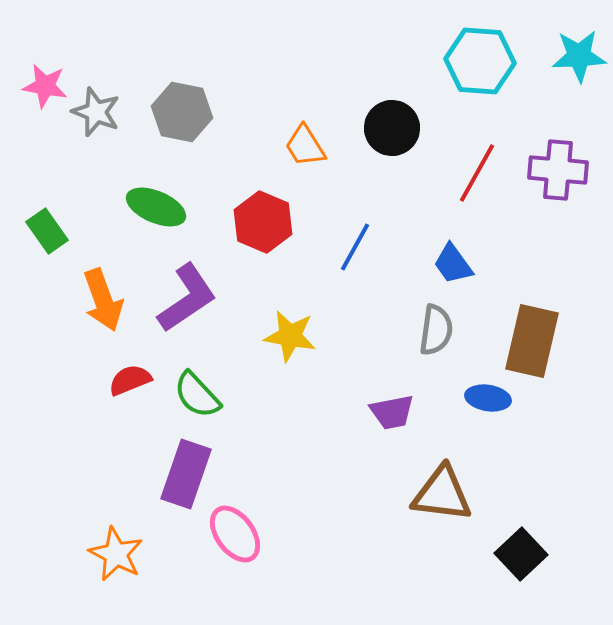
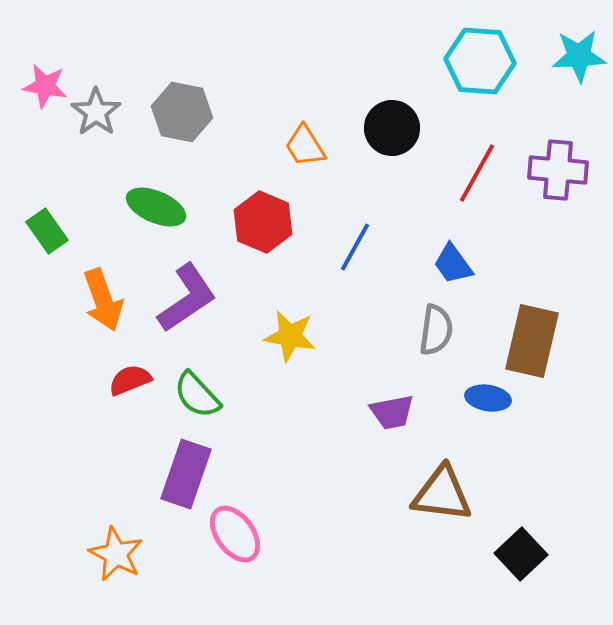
gray star: rotated 15 degrees clockwise
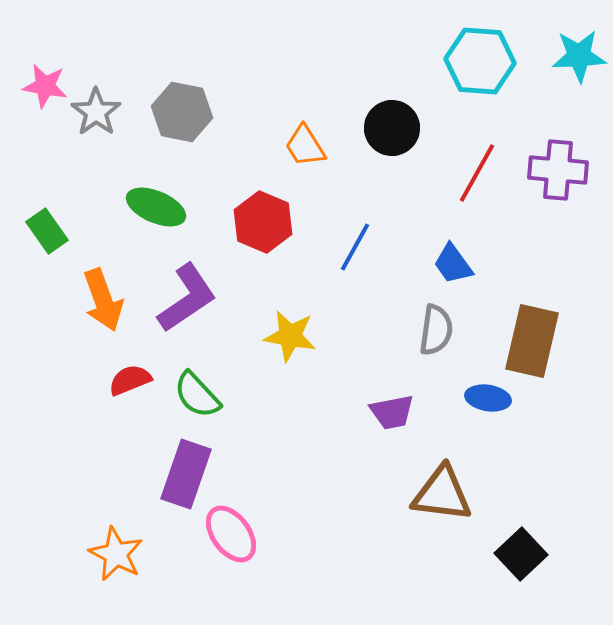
pink ellipse: moved 4 px left
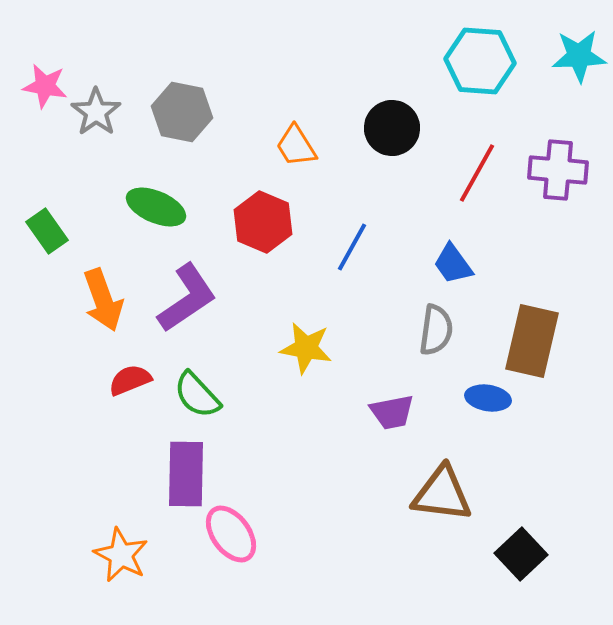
orange trapezoid: moved 9 px left
blue line: moved 3 px left
yellow star: moved 16 px right, 12 px down
purple rectangle: rotated 18 degrees counterclockwise
orange star: moved 5 px right, 1 px down
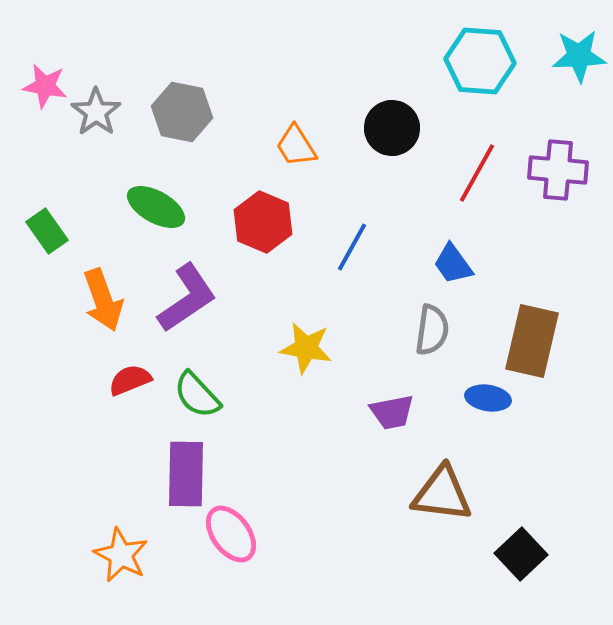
green ellipse: rotated 6 degrees clockwise
gray semicircle: moved 4 px left
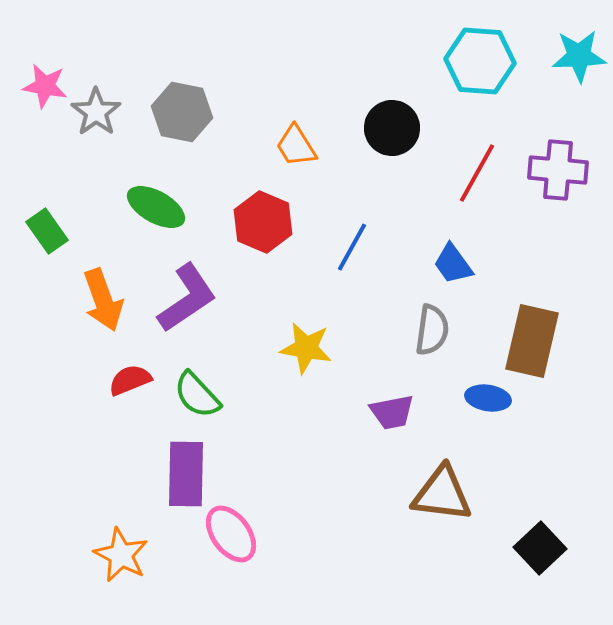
black square: moved 19 px right, 6 px up
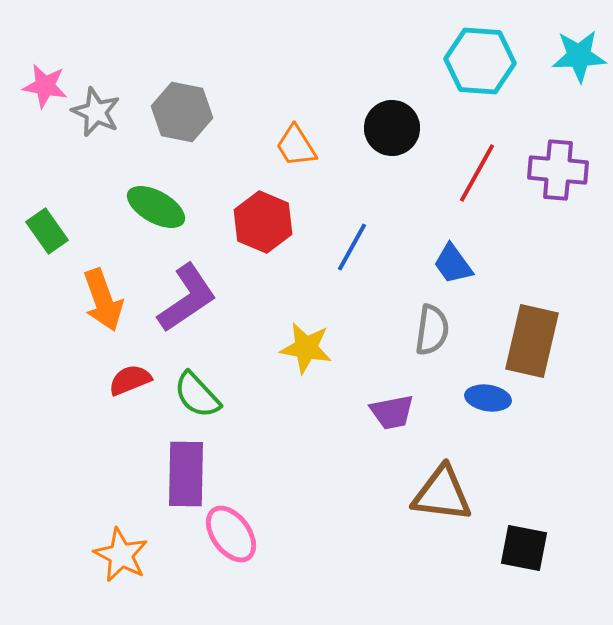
gray star: rotated 12 degrees counterclockwise
black square: moved 16 px left; rotated 36 degrees counterclockwise
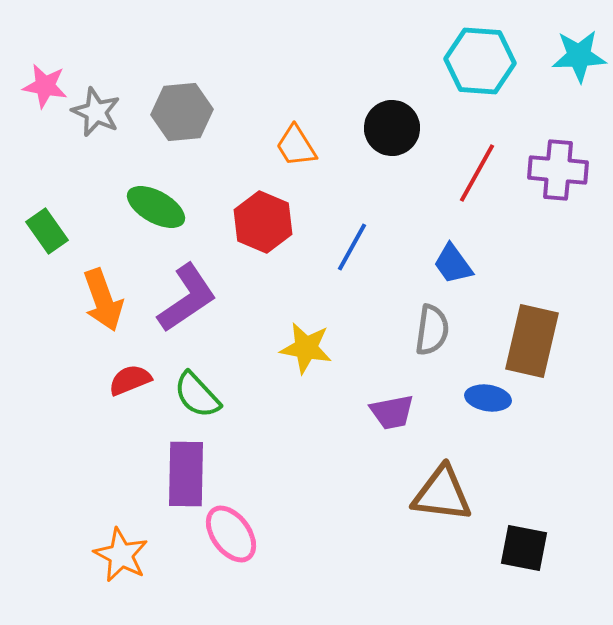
gray hexagon: rotated 16 degrees counterclockwise
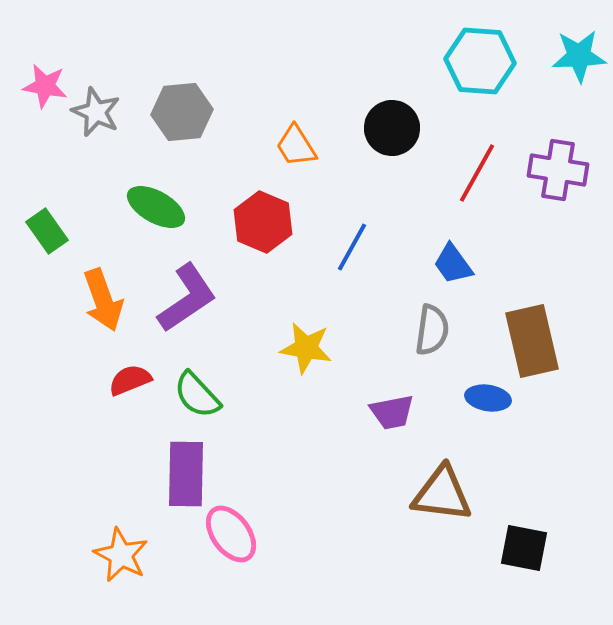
purple cross: rotated 4 degrees clockwise
brown rectangle: rotated 26 degrees counterclockwise
